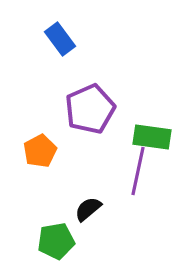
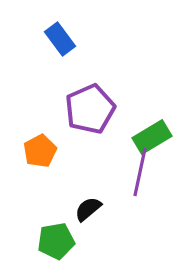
green rectangle: rotated 39 degrees counterclockwise
purple line: moved 2 px right, 1 px down
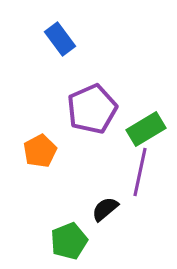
purple pentagon: moved 2 px right
green rectangle: moved 6 px left, 8 px up
black semicircle: moved 17 px right
green pentagon: moved 13 px right; rotated 12 degrees counterclockwise
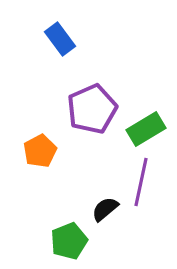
purple line: moved 1 px right, 10 px down
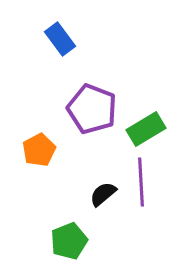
purple pentagon: rotated 27 degrees counterclockwise
orange pentagon: moved 1 px left, 1 px up
purple line: rotated 15 degrees counterclockwise
black semicircle: moved 2 px left, 15 px up
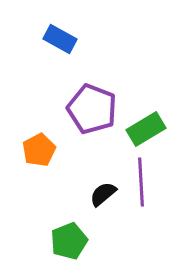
blue rectangle: rotated 24 degrees counterclockwise
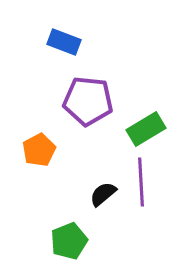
blue rectangle: moved 4 px right, 3 px down; rotated 8 degrees counterclockwise
purple pentagon: moved 4 px left, 8 px up; rotated 15 degrees counterclockwise
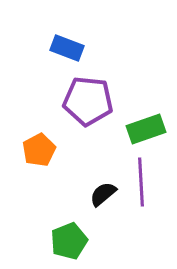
blue rectangle: moved 3 px right, 6 px down
green rectangle: rotated 12 degrees clockwise
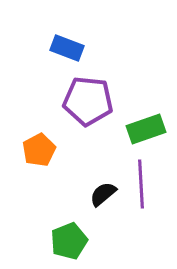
purple line: moved 2 px down
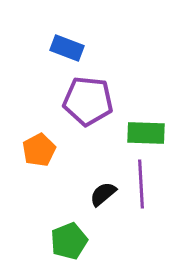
green rectangle: moved 4 px down; rotated 21 degrees clockwise
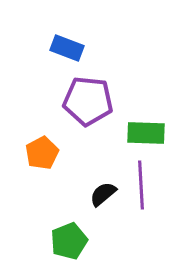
orange pentagon: moved 3 px right, 3 px down
purple line: moved 1 px down
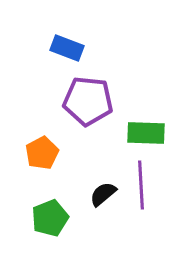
green pentagon: moved 19 px left, 23 px up
